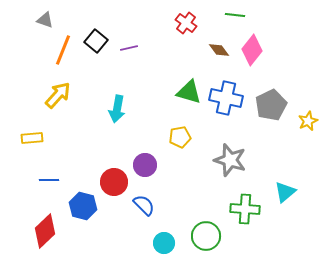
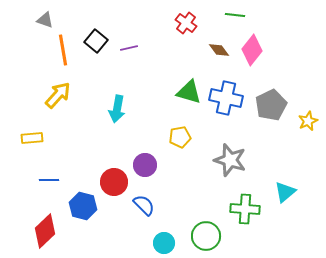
orange line: rotated 32 degrees counterclockwise
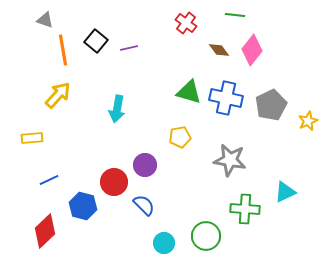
gray star: rotated 8 degrees counterclockwise
blue line: rotated 24 degrees counterclockwise
cyan triangle: rotated 15 degrees clockwise
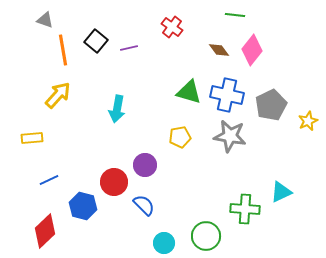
red cross: moved 14 px left, 4 px down
blue cross: moved 1 px right, 3 px up
gray star: moved 24 px up
cyan triangle: moved 4 px left
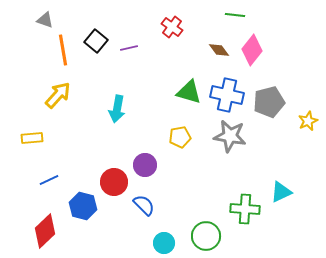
gray pentagon: moved 2 px left, 3 px up; rotated 12 degrees clockwise
